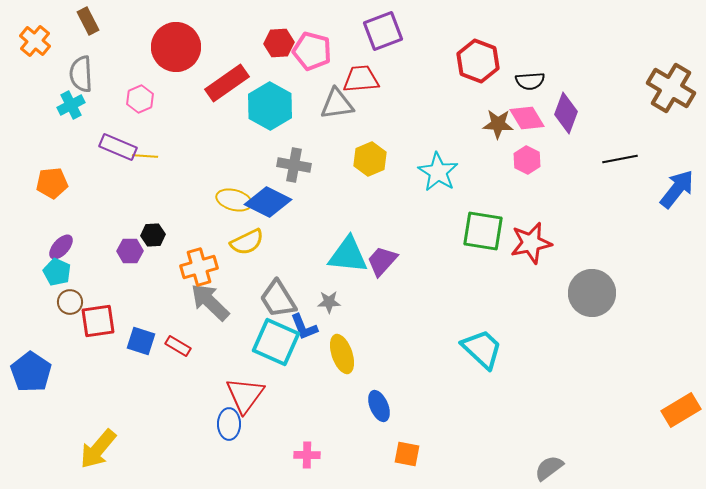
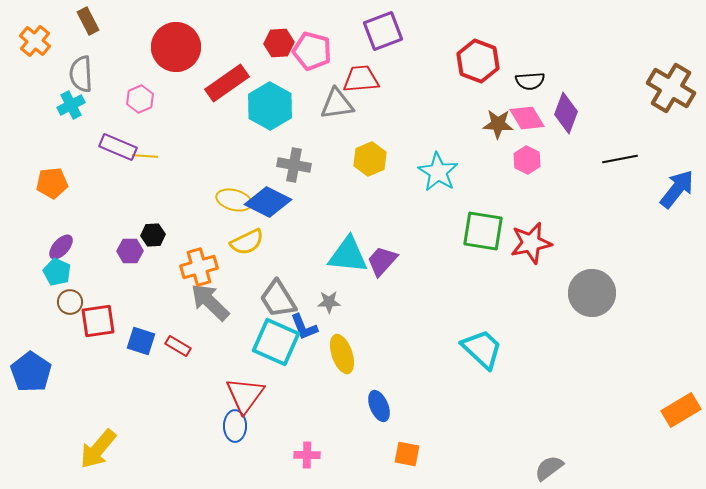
blue ellipse at (229, 424): moved 6 px right, 2 px down
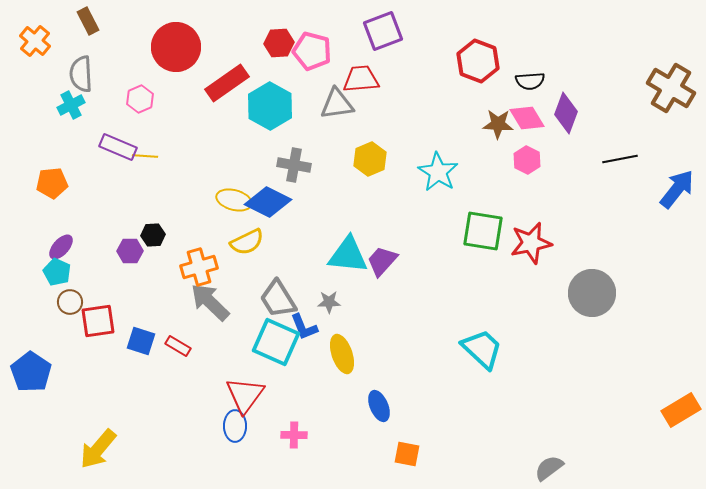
pink cross at (307, 455): moved 13 px left, 20 px up
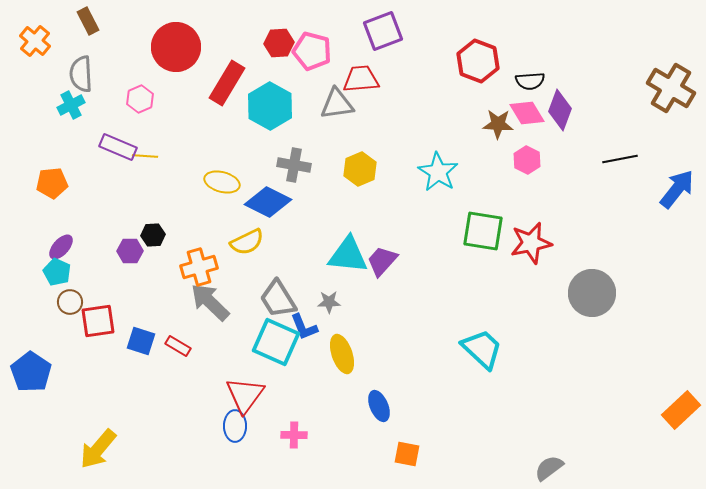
red rectangle at (227, 83): rotated 24 degrees counterclockwise
purple diamond at (566, 113): moved 6 px left, 3 px up
pink diamond at (527, 118): moved 5 px up
yellow hexagon at (370, 159): moved 10 px left, 10 px down
yellow ellipse at (234, 200): moved 12 px left, 18 px up
orange rectangle at (681, 410): rotated 12 degrees counterclockwise
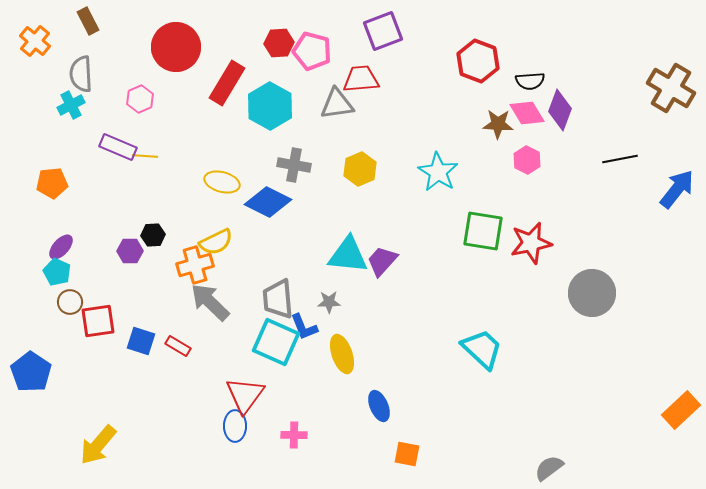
yellow semicircle at (247, 242): moved 31 px left
orange cross at (199, 267): moved 4 px left, 2 px up
gray trapezoid at (278, 299): rotated 27 degrees clockwise
yellow arrow at (98, 449): moved 4 px up
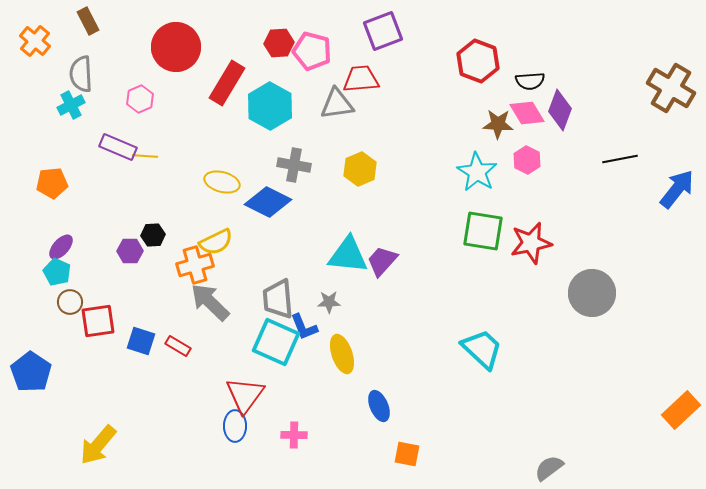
cyan star at (438, 172): moved 39 px right
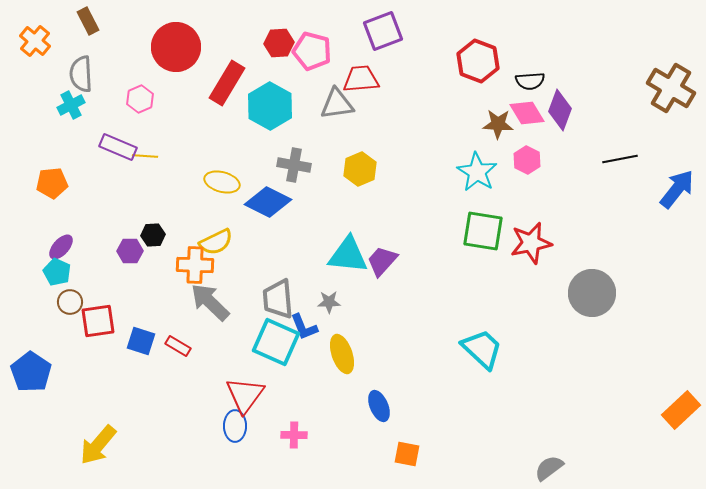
orange cross at (195, 265): rotated 18 degrees clockwise
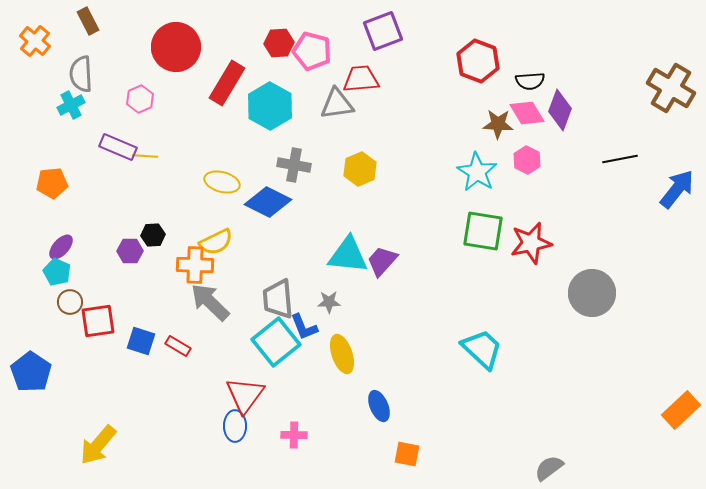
cyan square at (276, 342): rotated 27 degrees clockwise
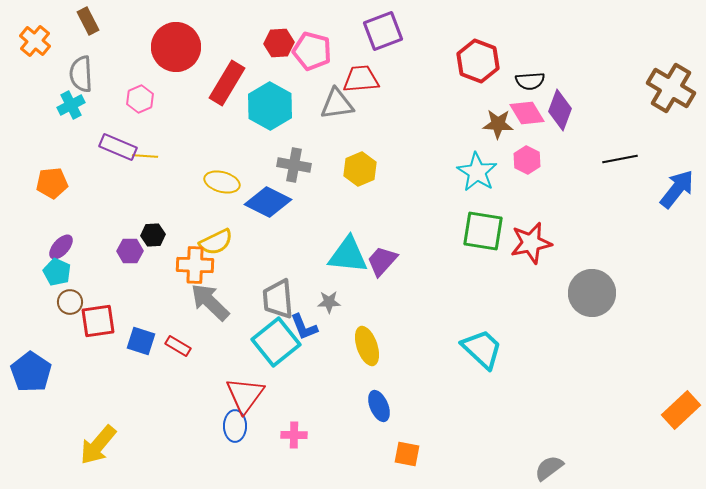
yellow ellipse at (342, 354): moved 25 px right, 8 px up
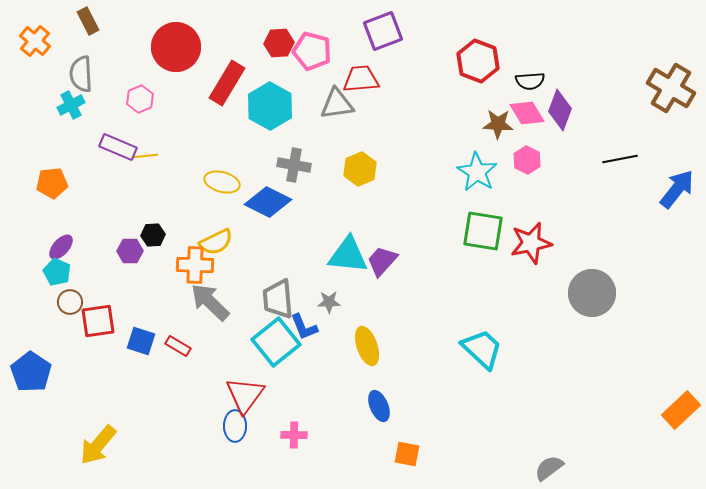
yellow line at (145, 156): rotated 10 degrees counterclockwise
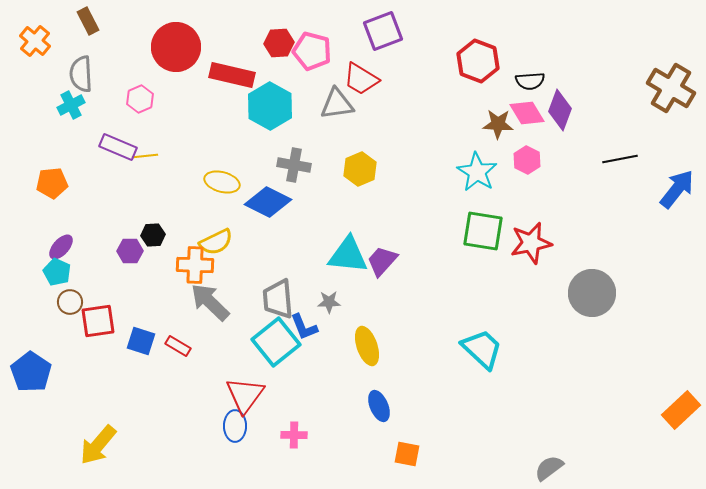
red trapezoid at (361, 79): rotated 144 degrees counterclockwise
red rectangle at (227, 83): moved 5 px right, 8 px up; rotated 72 degrees clockwise
